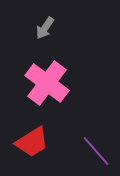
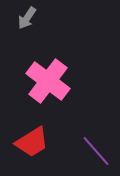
gray arrow: moved 18 px left, 10 px up
pink cross: moved 1 px right, 2 px up
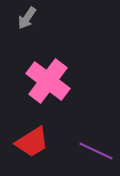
purple line: rotated 24 degrees counterclockwise
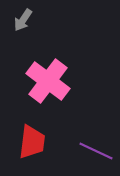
gray arrow: moved 4 px left, 2 px down
red trapezoid: rotated 51 degrees counterclockwise
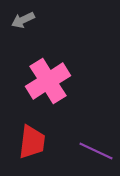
gray arrow: rotated 30 degrees clockwise
pink cross: rotated 21 degrees clockwise
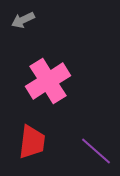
purple line: rotated 16 degrees clockwise
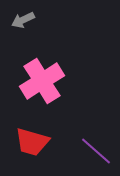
pink cross: moved 6 px left
red trapezoid: rotated 99 degrees clockwise
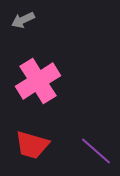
pink cross: moved 4 px left
red trapezoid: moved 3 px down
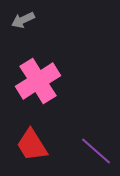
red trapezoid: rotated 42 degrees clockwise
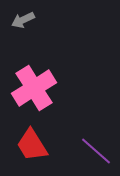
pink cross: moved 4 px left, 7 px down
